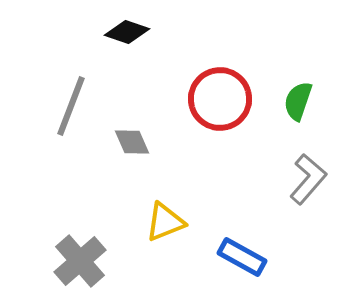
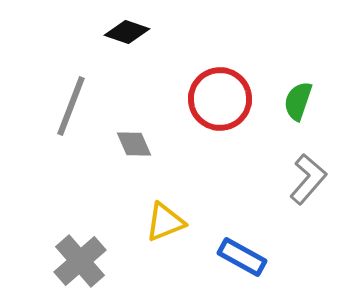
gray diamond: moved 2 px right, 2 px down
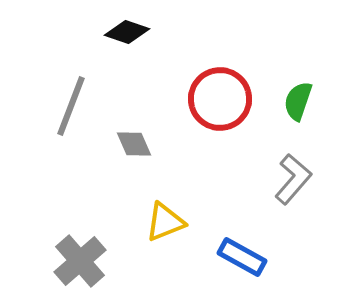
gray L-shape: moved 15 px left
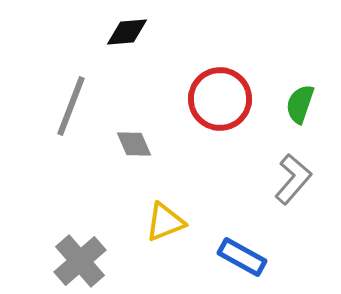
black diamond: rotated 24 degrees counterclockwise
green semicircle: moved 2 px right, 3 px down
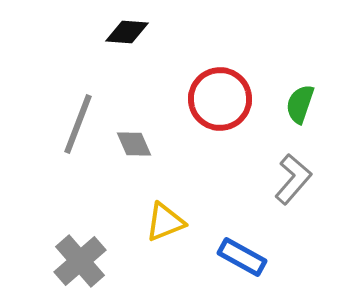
black diamond: rotated 9 degrees clockwise
gray line: moved 7 px right, 18 px down
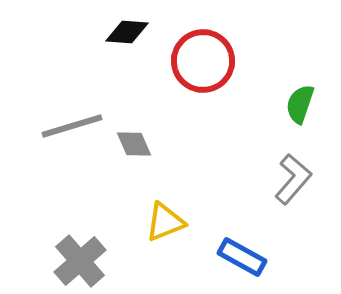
red circle: moved 17 px left, 38 px up
gray line: moved 6 px left, 2 px down; rotated 52 degrees clockwise
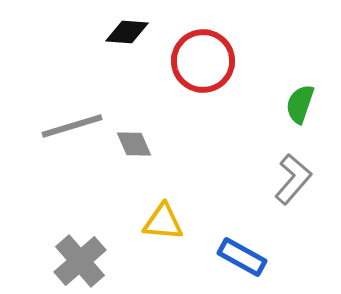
yellow triangle: moved 2 px left; rotated 27 degrees clockwise
